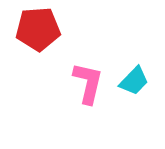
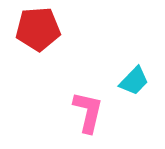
pink L-shape: moved 29 px down
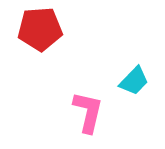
red pentagon: moved 2 px right
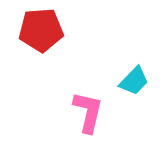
red pentagon: moved 1 px right, 1 px down
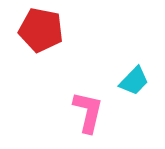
red pentagon: rotated 15 degrees clockwise
